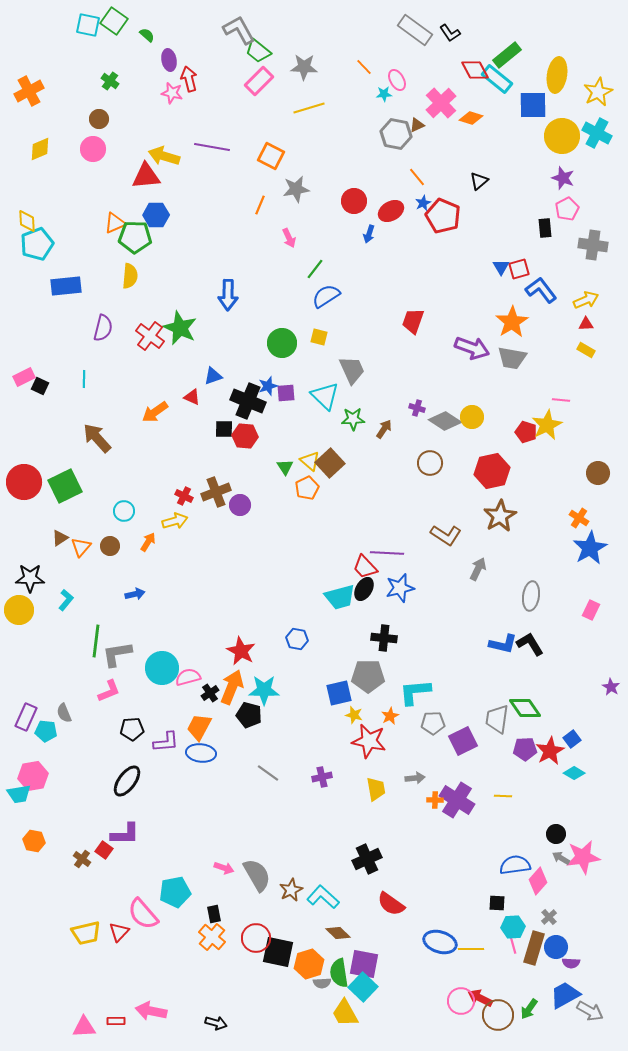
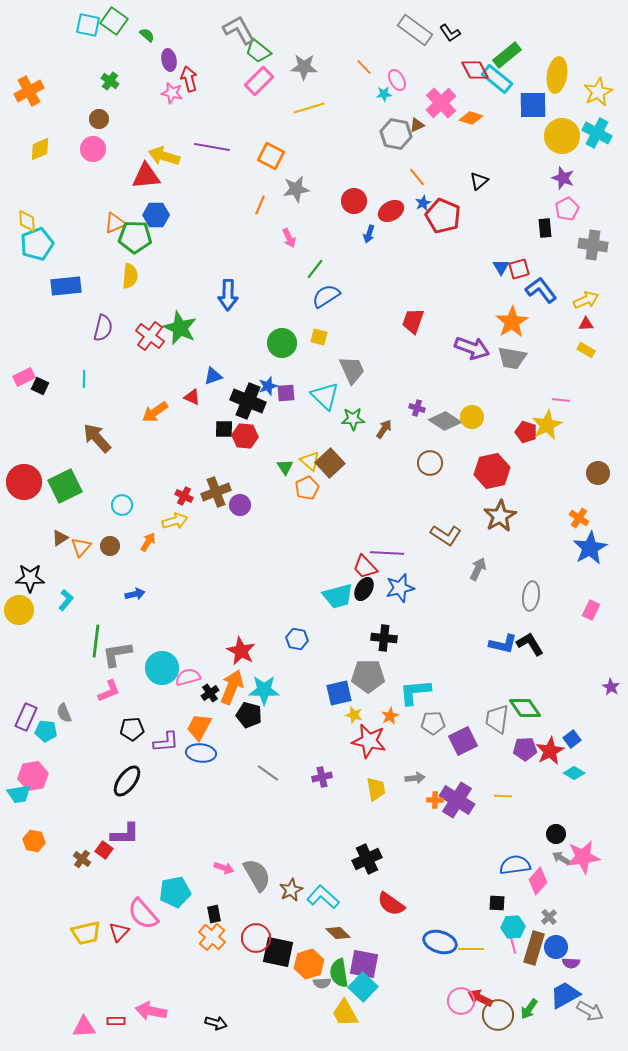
cyan circle at (124, 511): moved 2 px left, 6 px up
cyan trapezoid at (340, 597): moved 2 px left, 1 px up
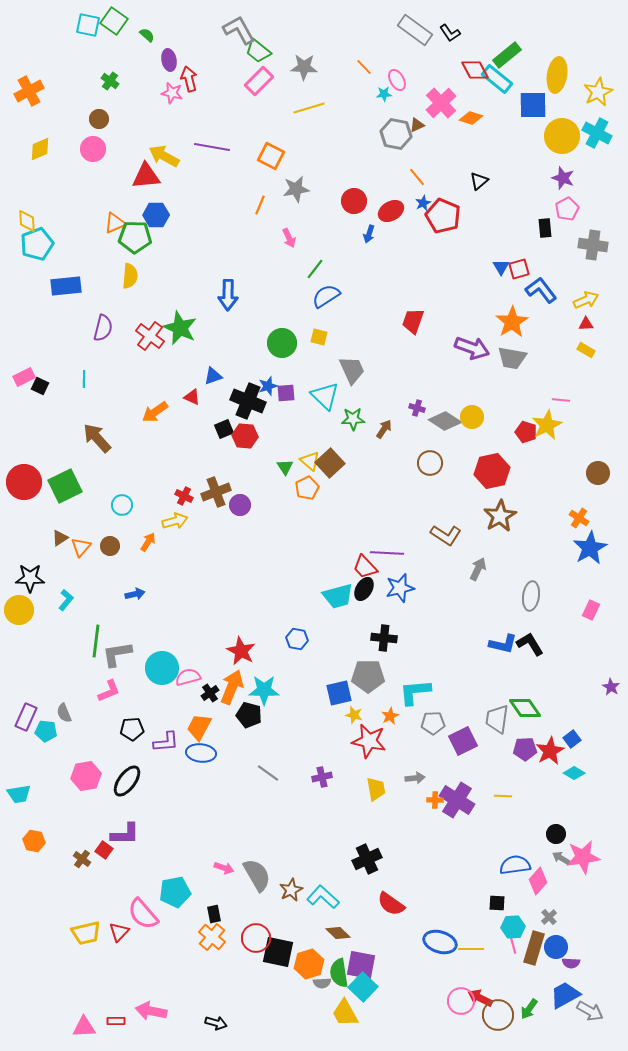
yellow arrow at (164, 156): rotated 12 degrees clockwise
black square at (224, 429): rotated 24 degrees counterclockwise
pink hexagon at (33, 776): moved 53 px right
purple square at (364, 964): moved 3 px left, 1 px down
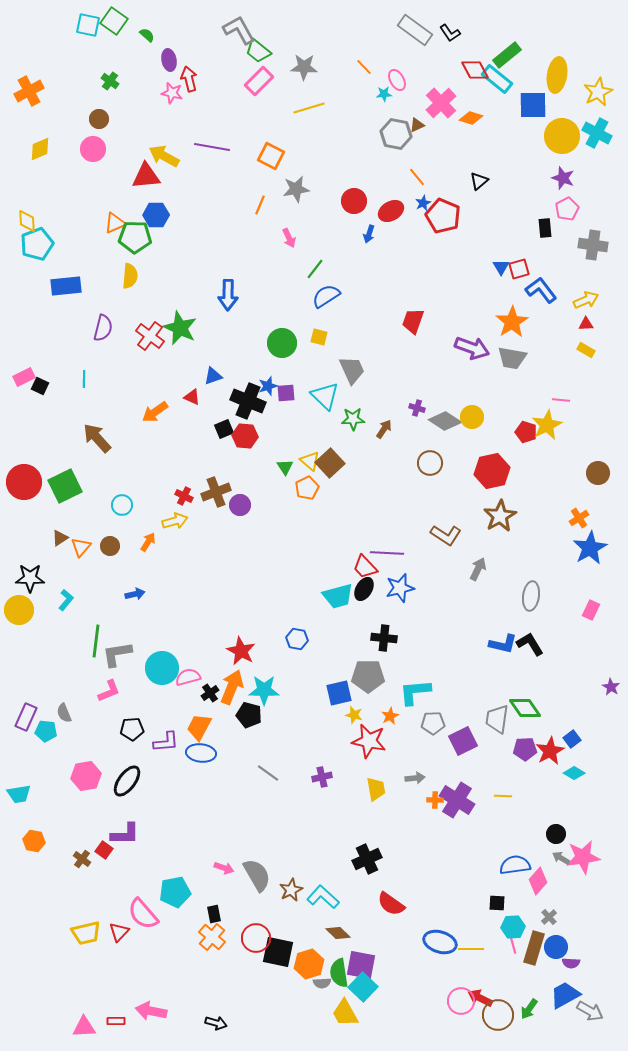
orange cross at (579, 518): rotated 24 degrees clockwise
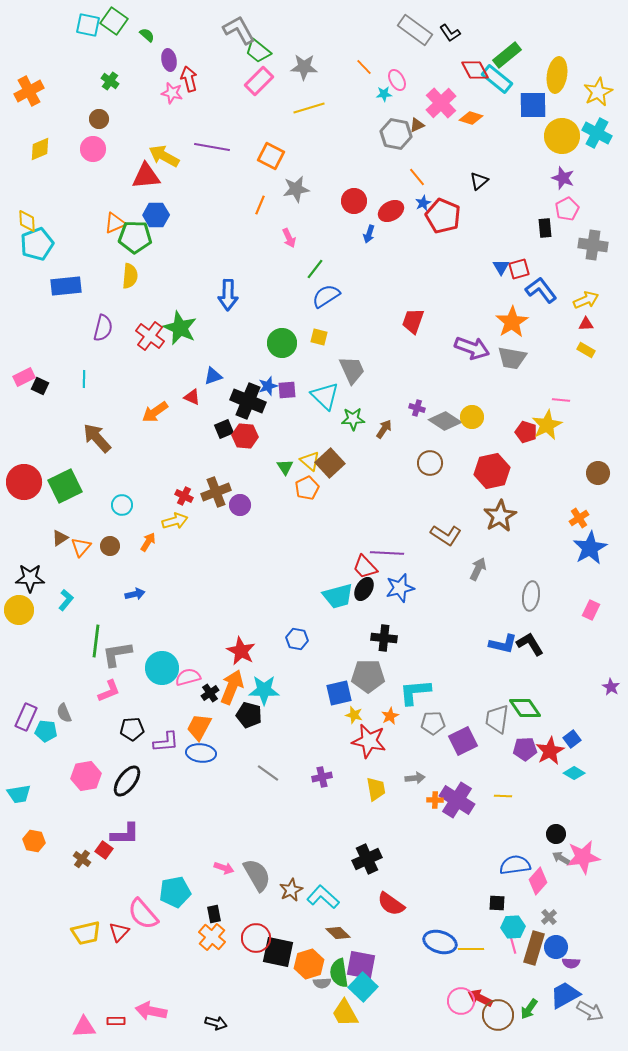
purple square at (286, 393): moved 1 px right, 3 px up
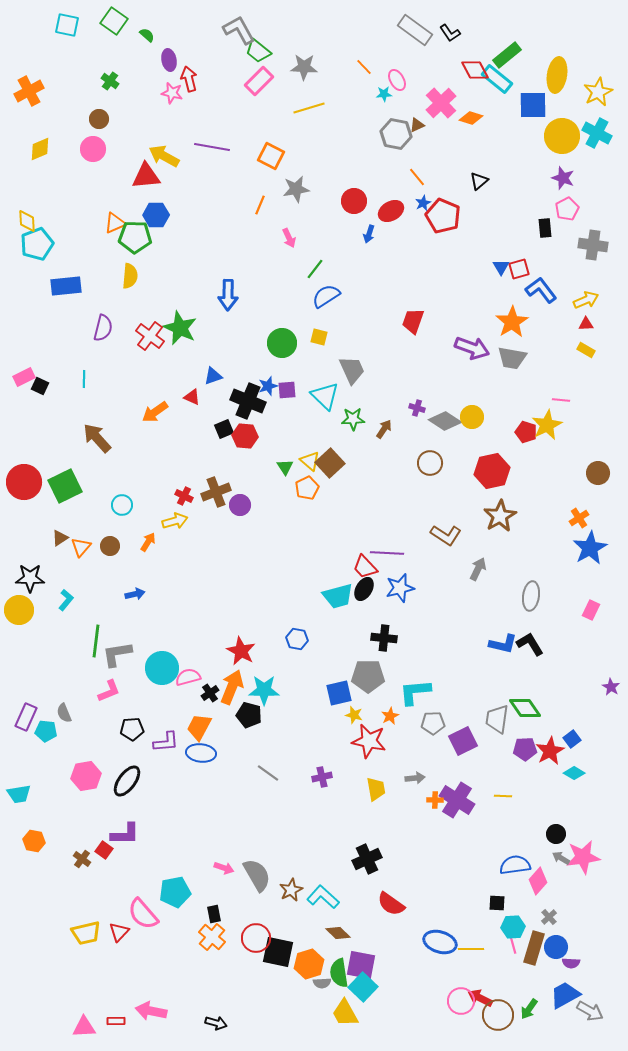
cyan square at (88, 25): moved 21 px left
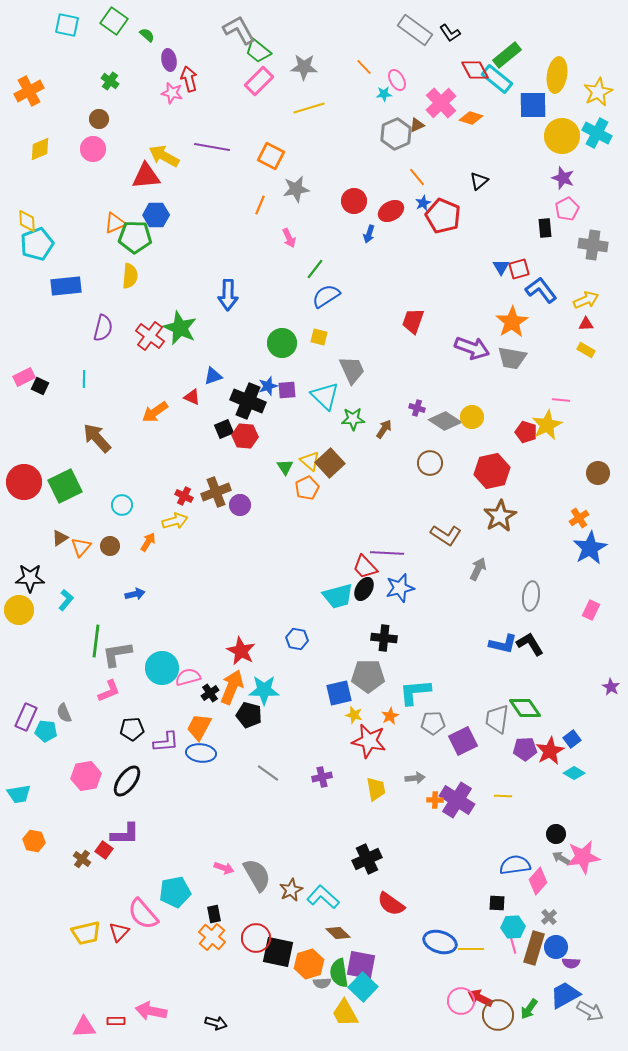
gray hexagon at (396, 134): rotated 24 degrees clockwise
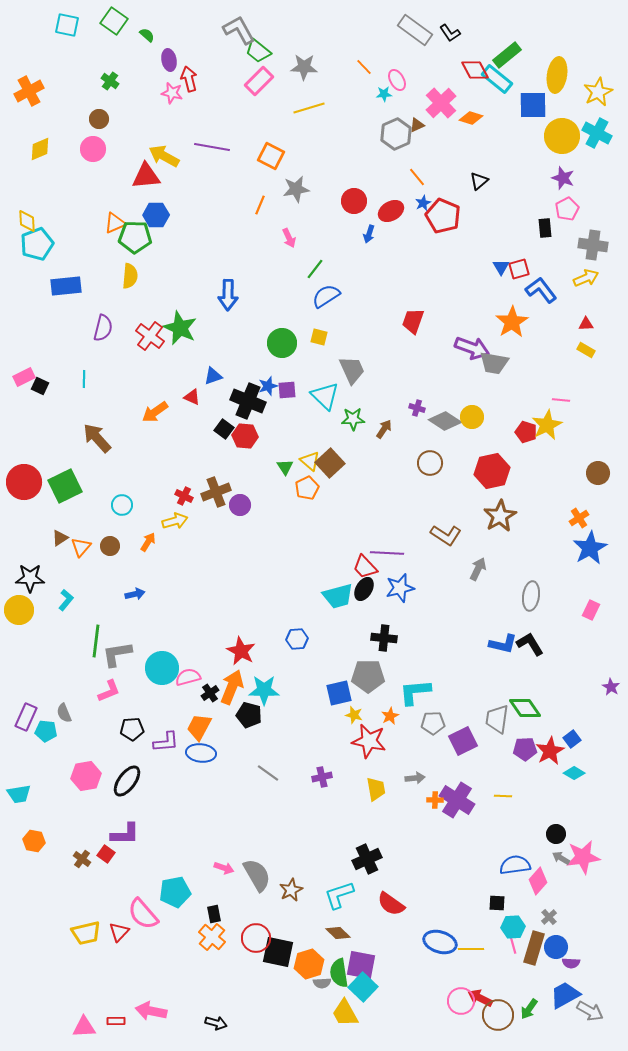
yellow arrow at (586, 300): moved 22 px up
gray trapezoid at (512, 358): moved 18 px left, 5 px down
black square at (224, 429): rotated 30 degrees counterclockwise
blue hexagon at (297, 639): rotated 15 degrees counterclockwise
red square at (104, 850): moved 2 px right, 4 px down
cyan L-shape at (323, 897): moved 16 px right, 2 px up; rotated 60 degrees counterclockwise
